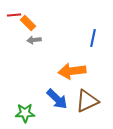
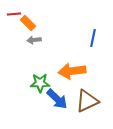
red line: moved 1 px up
green star: moved 15 px right, 30 px up
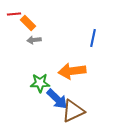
brown triangle: moved 14 px left, 10 px down
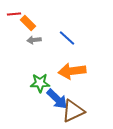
blue line: moved 26 px left; rotated 60 degrees counterclockwise
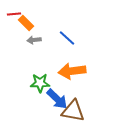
orange rectangle: moved 2 px left
brown triangle: rotated 35 degrees clockwise
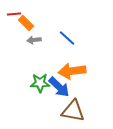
blue arrow: moved 2 px right, 12 px up
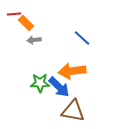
blue line: moved 15 px right
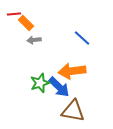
green star: rotated 18 degrees counterclockwise
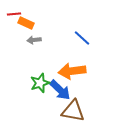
orange rectangle: rotated 21 degrees counterclockwise
blue arrow: moved 1 px right, 3 px down
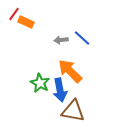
red line: rotated 48 degrees counterclockwise
orange rectangle: moved 1 px up
gray arrow: moved 27 px right
orange arrow: moved 2 px left; rotated 52 degrees clockwise
green star: rotated 24 degrees counterclockwise
blue arrow: rotated 35 degrees clockwise
